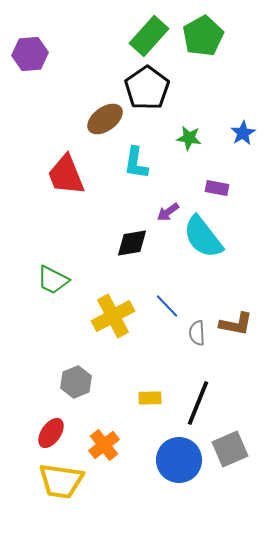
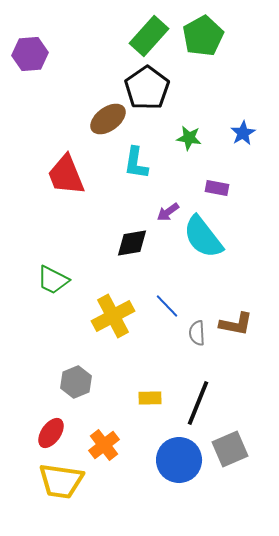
brown ellipse: moved 3 px right
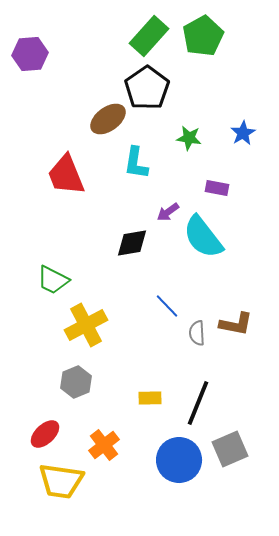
yellow cross: moved 27 px left, 9 px down
red ellipse: moved 6 px left, 1 px down; rotated 12 degrees clockwise
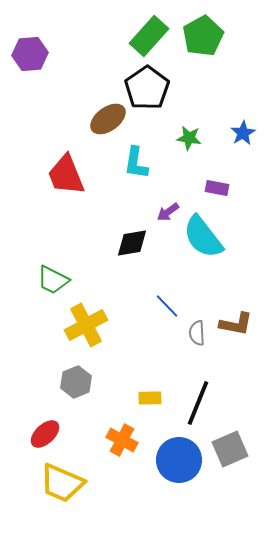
orange cross: moved 18 px right, 5 px up; rotated 24 degrees counterclockwise
yellow trapezoid: moved 1 px right, 2 px down; rotated 15 degrees clockwise
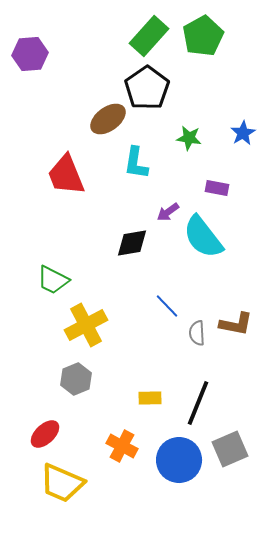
gray hexagon: moved 3 px up
orange cross: moved 6 px down
